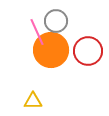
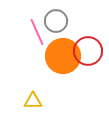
orange circle: moved 12 px right, 6 px down
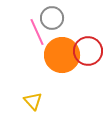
gray circle: moved 4 px left, 3 px up
orange circle: moved 1 px left, 1 px up
yellow triangle: rotated 48 degrees clockwise
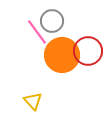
gray circle: moved 3 px down
pink line: rotated 12 degrees counterclockwise
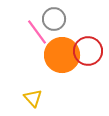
gray circle: moved 2 px right, 2 px up
yellow triangle: moved 3 px up
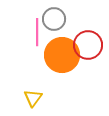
pink line: rotated 36 degrees clockwise
red circle: moved 6 px up
yellow triangle: rotated 18 degrees clockwise
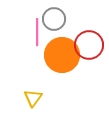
red circle: moved 1 px right
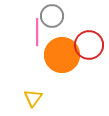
gray circle: moved 2 px left, 3 px up
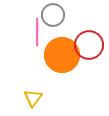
gray circle: moved 1 px right, 1 px up
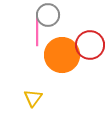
gray circle: moved 5 px left
red circle: moved 1 px right
